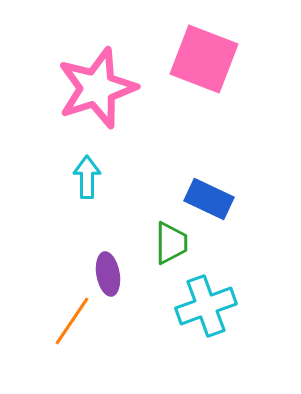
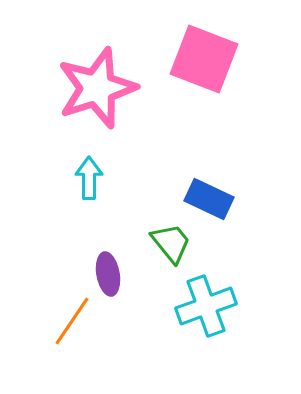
cyan arrow: moved 2 px right, 1 px down
green trapezoid: rotated 39 degrees counterclockwise
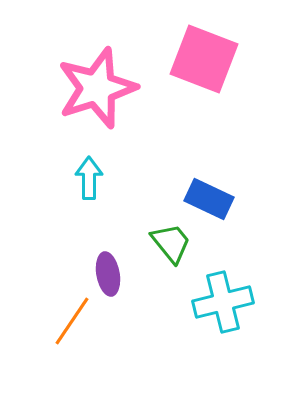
cyan cross: moved 17 px right, 4 px up; rotated 6 degrees clockwise
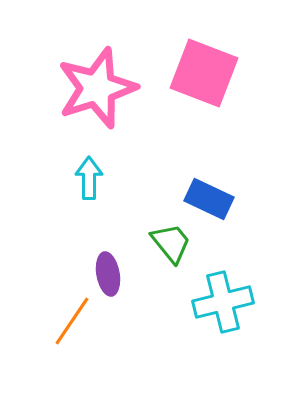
pink square: moved 14 px down
